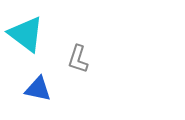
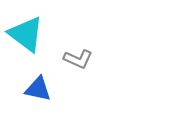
gray L-shape: rotated 84 degrees counterclockwise
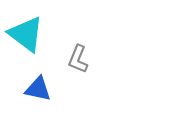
gray L-shape: rotated 88 degrees clockwise
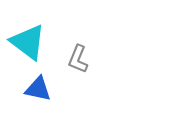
cyan triangle: moved 2 px right, 8 px down
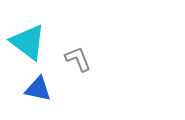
gray L-shape: rotated 136 degrees clockwise
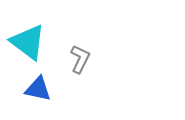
gray L-shape: moved 2 px right; rotated 48 degrees clockwise
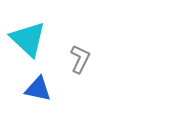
cyan triangle: moved 3 px up; rotated 6 degrees clockwise
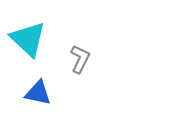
blue triangle: moved 4 px down
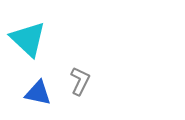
gray L-shape: moved 22 px down
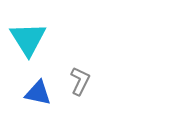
cyan triangle: rotated 15 degrees clockwise
